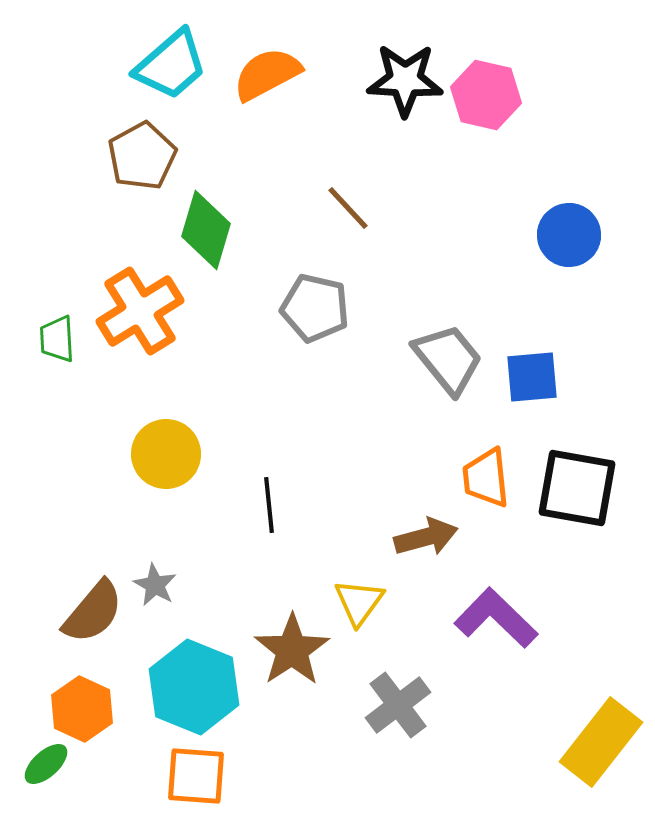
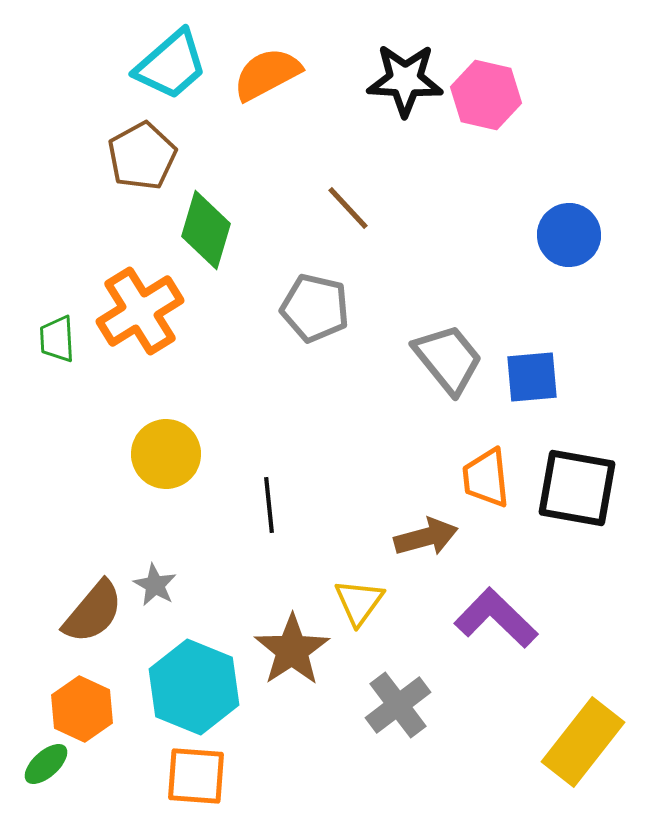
yellow rectangle: moved 18 px left
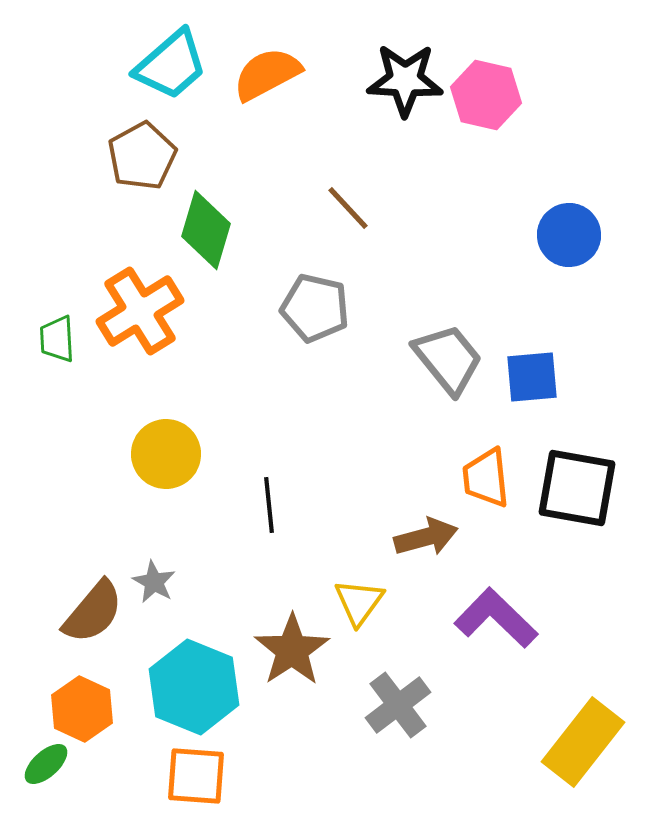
gray star: moved 1 px left, 3 px up
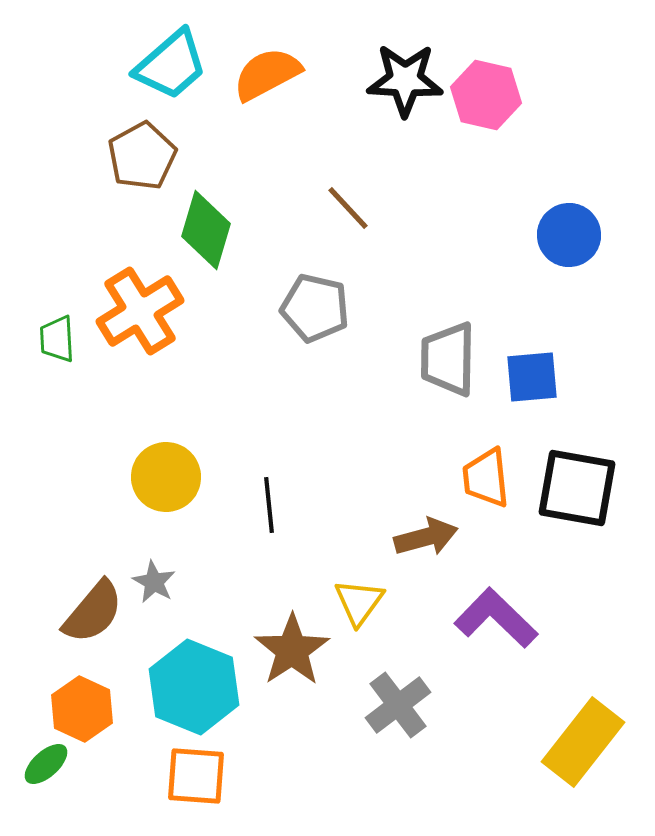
gray trapezoid: rotated 140 degrees counterclockwise
yellow circle: moved 23 px down
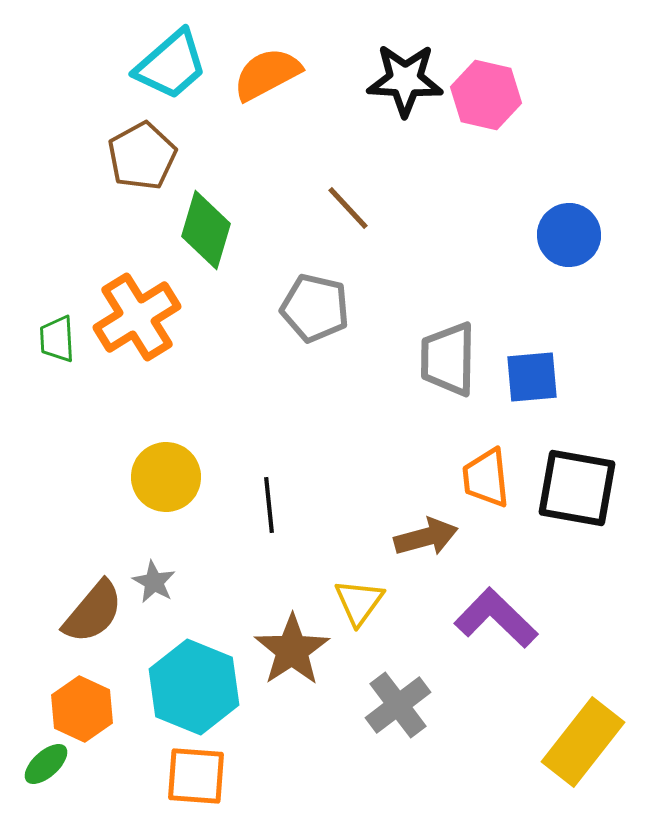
orange cross: moved 3 px left, 6 px down
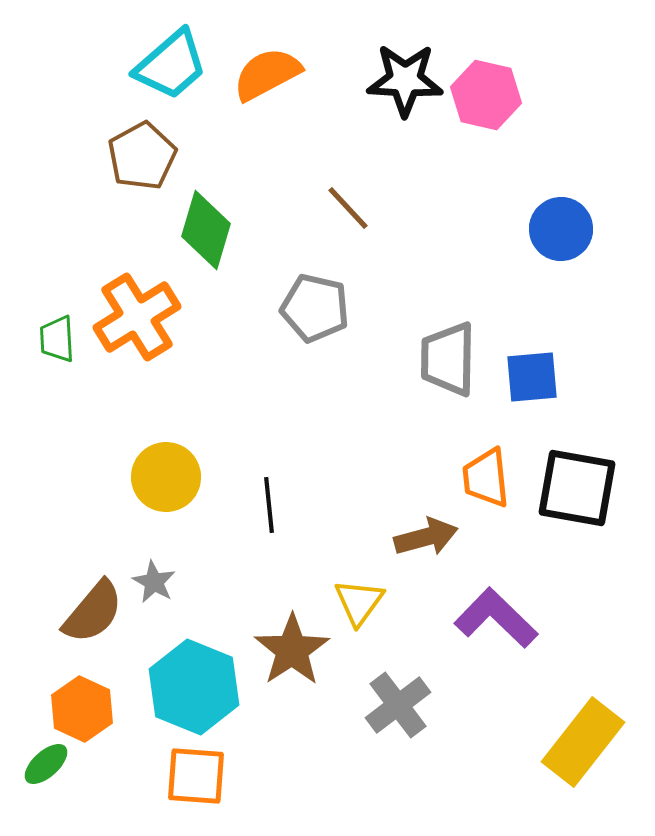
blue circle: moved 8 px left, 6 px up
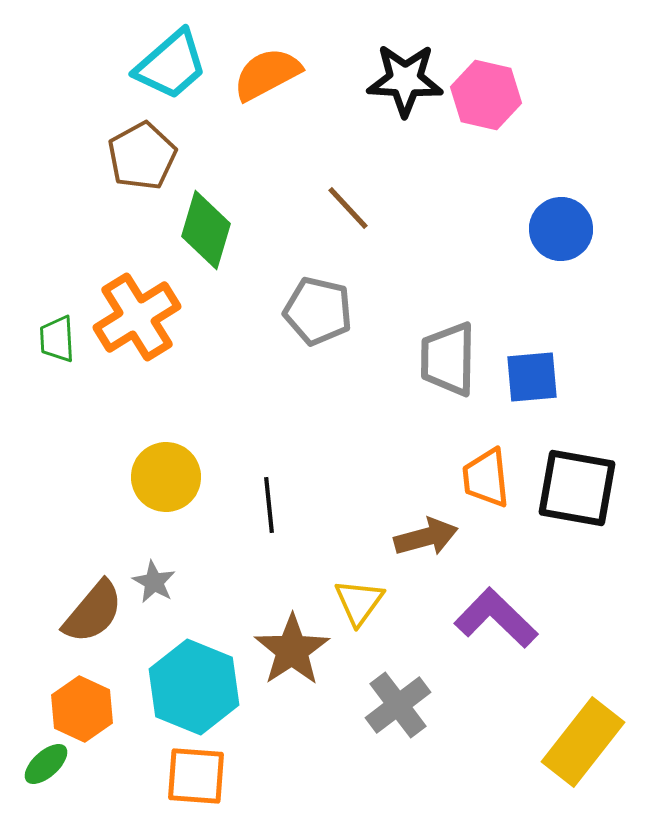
gray pentagon: moved 3 px right, 3 px down
